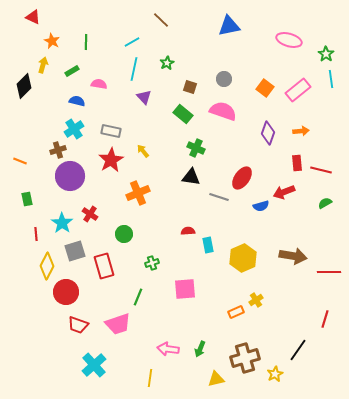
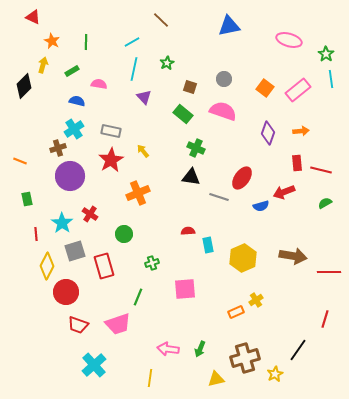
brown cross at (58, 150): moved 2 px up
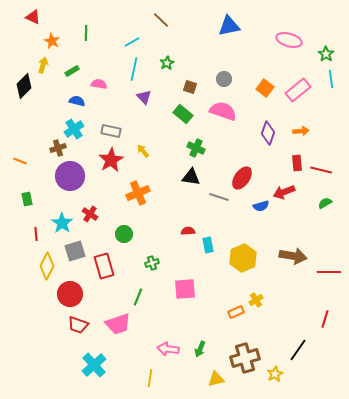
green line at (86, 42): moved 9 px up
red circle at (66, 292): moved 4 px right, 2 px down
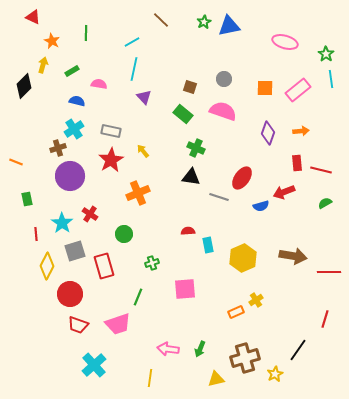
pink ellipse at (289, 40): moved 4 px left, 2 px down
green star at (167, 63): moved 37 px right, 41 px up
orange square at (265, 88): rotated 36 degrees counterclockwise
orange line at (20, 161): moved 4 px left, 1 px down
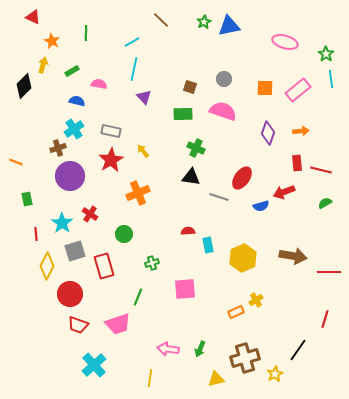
green rectangle at (183, 114): rotated 42 degrees counterclockwise
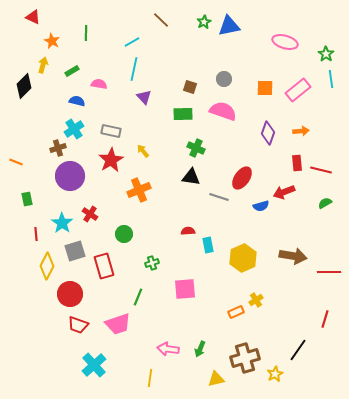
orange cross at (138, 193): moved 1 px right, 3 px up
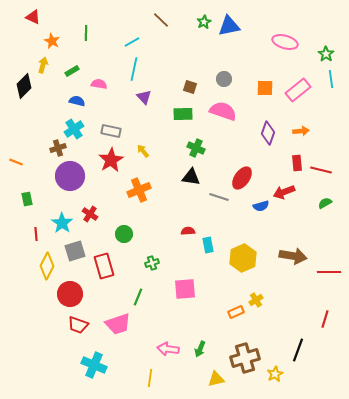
black line at (298, 350): rotated 15 degrees counterclockwise
cyan cross at (94, 365): rotated 25 degrees counterclockwise
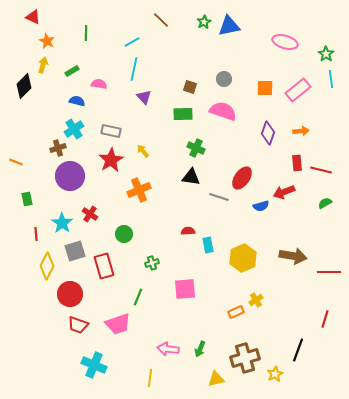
orange star at (52, 41): moved 5 px left
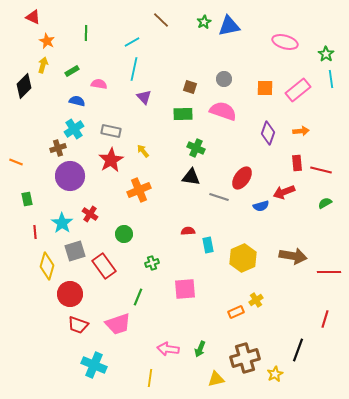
red line at (36, 234): moved 1 px left, 2 px up
yellow diamond at (47, 266): rotated 12 degrees counterclockwise
red rectangle at (104, 266): rotated 20 degrees counterclockwise
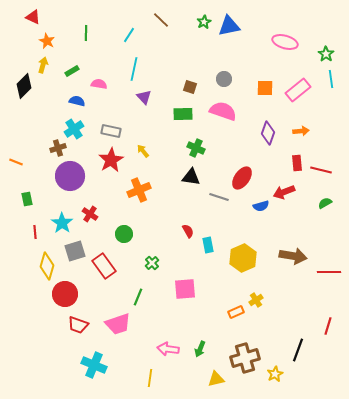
cyan line at (132, 42): moved 3 px left, 7 px up; rotated 28 degrees counterclockwise
red semicircle at (188, 231): rotated 64 degrees clockwise
green cross at (152, 263): rotated 24 degrees counterclockwise
red circle at (70, 294): moved 5 px left
red line at (325, 319): moved 3 px right, 7 px down
